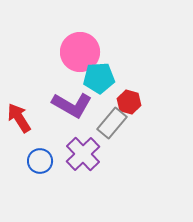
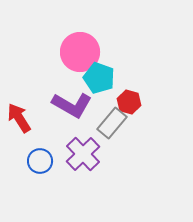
cyan pentagon: rotated 24 degrees clockwise
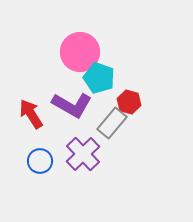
red arrow: moved 12 px right, 4 px up
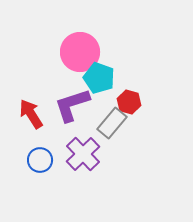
purple L-shape: rotated 132 degrees clockwise
blue circle: moved 1 px up
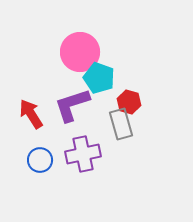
gray rectangle: moved 9 px right, 1 px down; rotated 56 degrees counterclockwise
purple cross: rotated 32 degrees clockwise
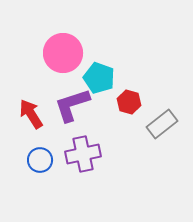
pink circle: moved 17 px left, 1 px down
gray rectangle: moved 41 px right; rotated 68 degrees clockwise
